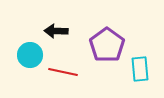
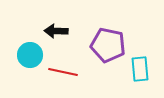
purple pentagon: moved 1 px right; rotated 24 degrees counterclockwise
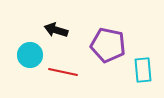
black arrow: moved 1 px up; rotated 15 degrees clockwise
cyan rectangle: moved 3 px right, 1 px down
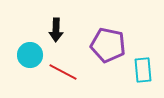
black arrow: rotated 105 degrees counterclockwise
red line: rotated 16 degrees clockwise
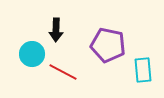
cyan circle: moved 2 px right, 1 px up
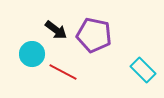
black arrow: rotated 55 degrees counterclockwise
purple pentagon: moved 14 px left, 10 px up
cyan rectangle: rotated 40 degrees counterclockwise
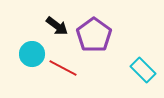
black arrow: moved 1 px right, 4 px up
purple pentagon: rotated 24 degrees clockwise
red line: moved 4 px up
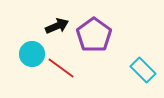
black arrow: rotated 60 degrees counterclockwise
red line: moved 2 px left; rotated 8 degrees clockwise
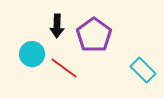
black arrow: rotated 115 degrees clockwise
red line: moved 3 px right
